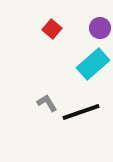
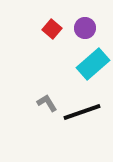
purple circle: moved 15 px left
black line: moved 1 px right
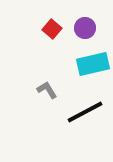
cyan rectangle: rotated 28 degrees clockwise
gray L-shape: moved 13 px up
black line: moved 3 px right; rotated 9 degrees counterclockwise
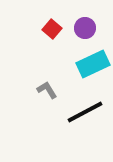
cyan rectangle: rotated 12 degrees counterclockwise
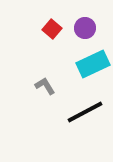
gray L-shape: moved 2 px left, 4 px up
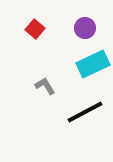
red square: moved 17 px left
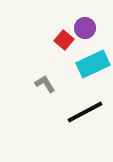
red square: moved 29 px right, 11 px down
gray L-shape: moved 2 px up
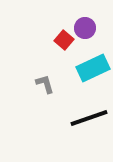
cyan rectangle: moved 4 px down
gray L-shape: rotated 15 degrees clockwise
black line: moved 4 px right, 6 px down; rotated 9 degrees clockwise
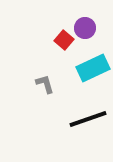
black line: moved 1 px left, 1 px down
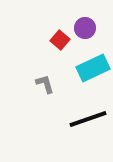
red square: moved 4 px left
